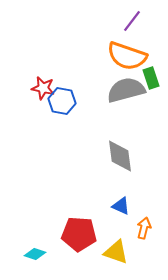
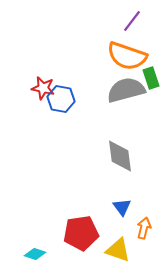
blue hexagon: moved 1 px left, 2 px up
blue triangle: moved 1 px right, 1 px down; rotated 30 degrees clockwise
red pentagon: moved 2 px right, 1 px up; rotated 12 degrees counterclockwise
yellow triangle: moved 2 px right, 2 px up
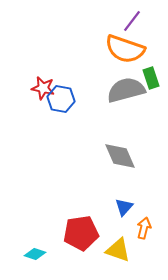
orange semicircle: moved 2 px left, 7 px up
gray diamond: rotated 16 degrees counterclockwise
blue triangle: moved 2 px right; rotated 18 degrees clockwise
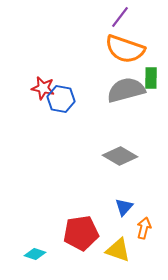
purple line: moved 12 px left, 4 px up
green rectangle: rotated 20 degrees clockwise
gray diamond: rotated 36 degrees counterclockwise
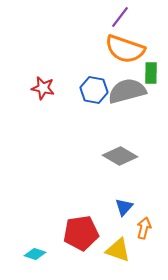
green rectangle: moved 5 px up
gray semicircle: moved 1 px right, 1 px down
blue hexagon: moved 33 px right, 9 px up
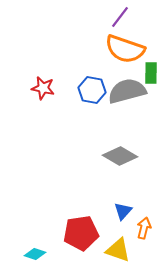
blue hexagon: moved 2 px left
blue triangle: moved 1 px left, 4 px down
